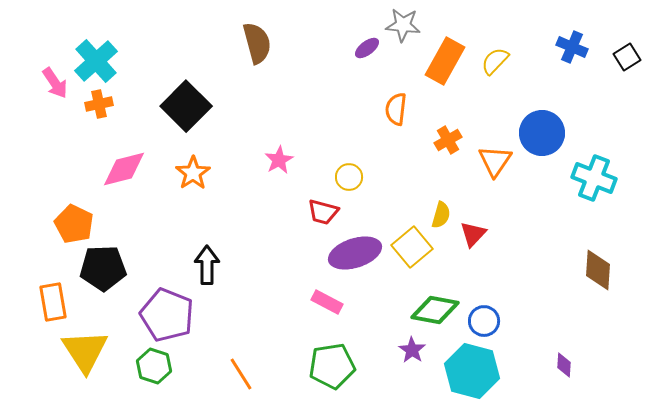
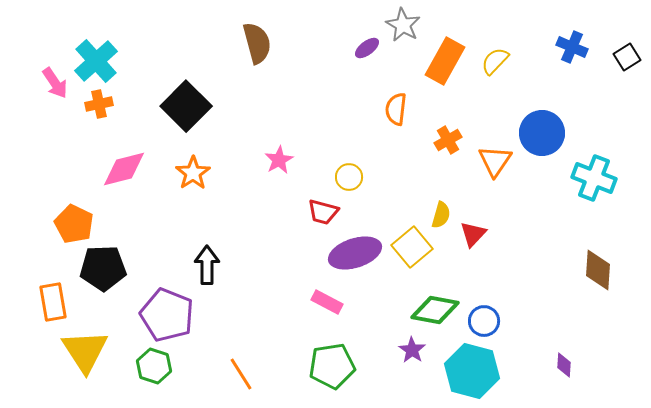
gray star at (403, 25): rotated 24 degrees clockwise
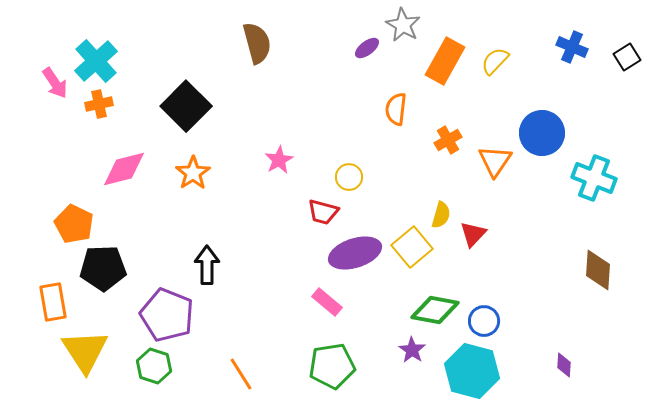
pink rectangle at (327, 302): rotated 12 degrees clockwise
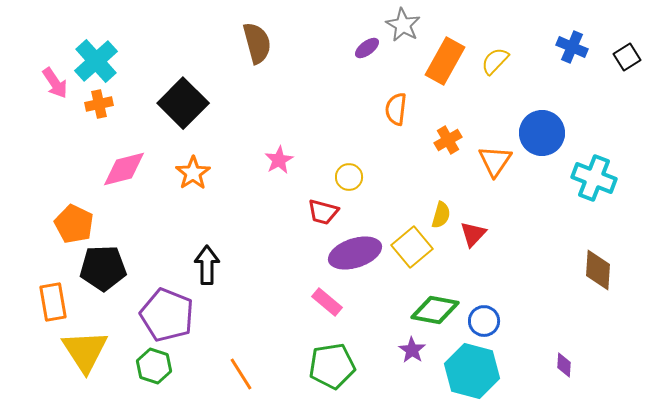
black square at (186, 106): moved 3 px left, 3 px up
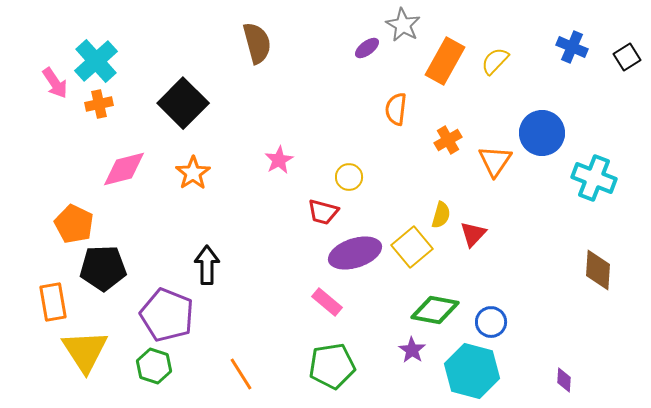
blue circle at (484, 321): moved 7 px right, 1 px down
purple diamond at (564, 365): moved 15 px down
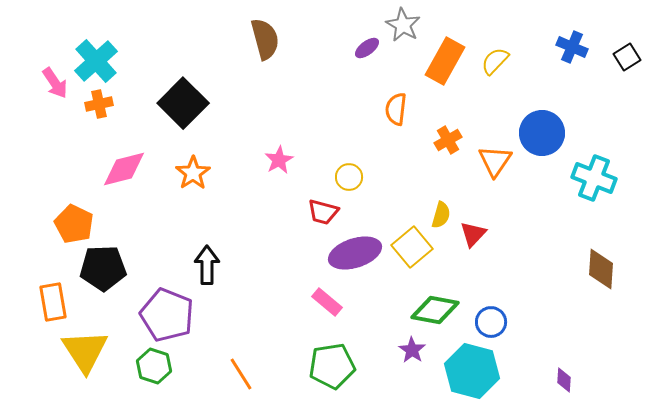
brown semicircle at (257, 43): moved 8 px right, 4 px up
brown diamond at (598, 270): moved 3 px right, 1 px up
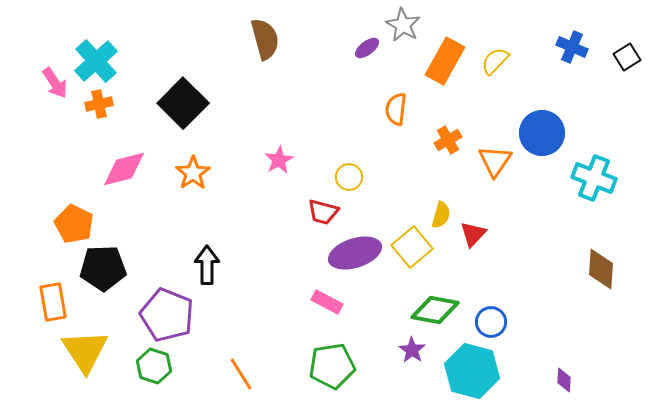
pink rectangle at (327, 302): rotated 12 degrees counterclockwise
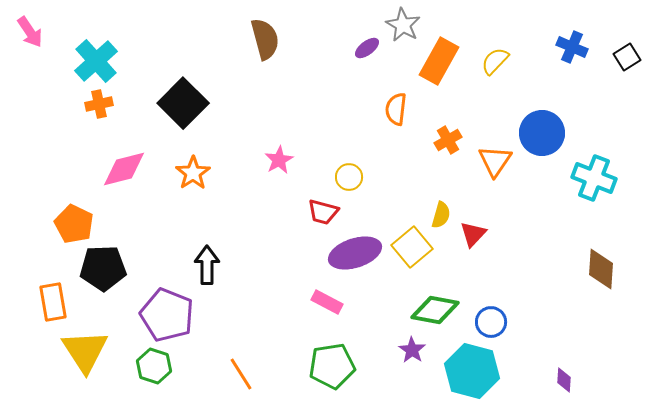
orange rectangle at (445, 61): moved 6 px left
pink arrow at (55, 83): moved 25 px left, 51 px up
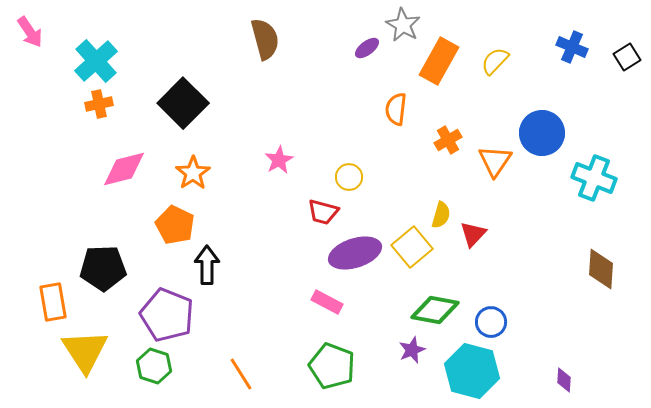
orange pentagon at (74, 224): moved 101 px right, 1 px down
purple star at (412, 350): rotated 16 degrees clockwise
green pentagon at (332, 366): rotated 30 degrees clockwise
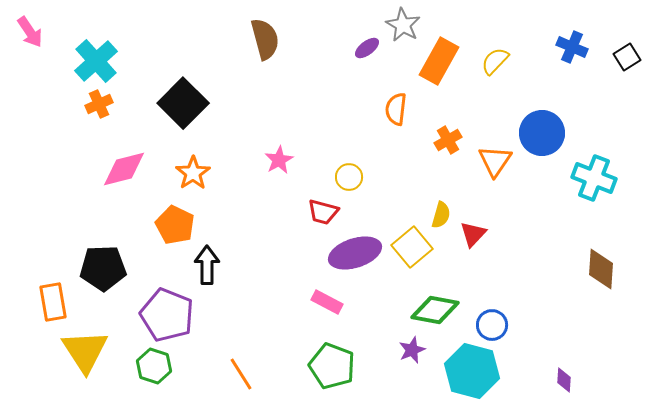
orange cross at (99, 104): rotated 12 degrees counterclockwise
blue circle at (491, 322): moved 1 px right, 3 px down
